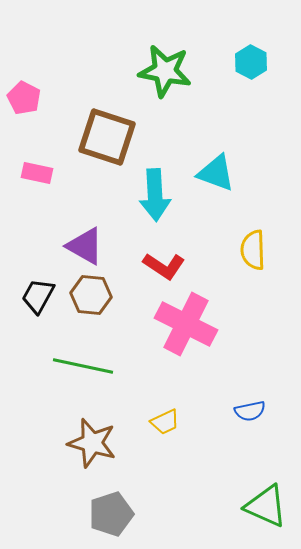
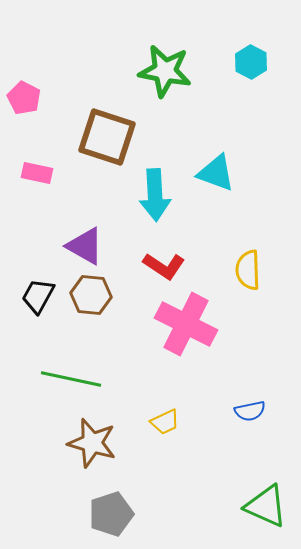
yellow semicircle: moved 5 px left, 20 px down
green line: moved 12 px left, 13 px down
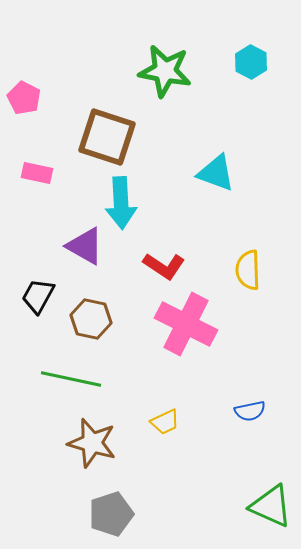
cyan arrow: moved 34 px left, 8 px down
brown hexagon: moved 24 px down; rotated 6 degrees clockwise
green triangle: moved 5 px right
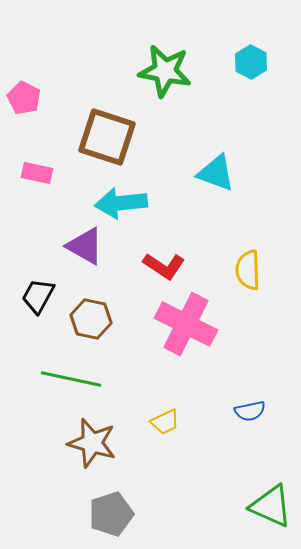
cyan arrow: rotated 87 degrees clockwise
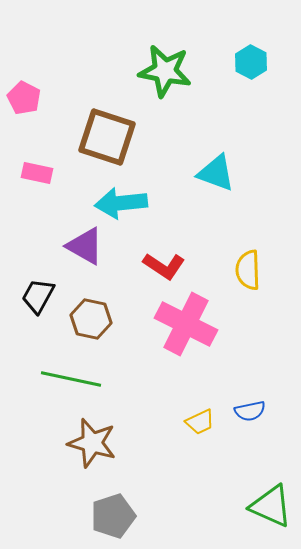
yellow trapezoid: moved 35 px right
gray pentagon: moved 2 px right, 2 px down
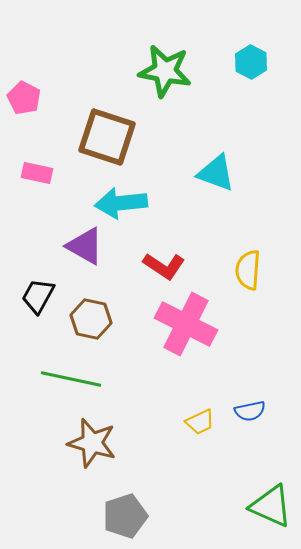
yellow semicircle: rotated 6 degrees clockwise
gray pentagon: moved 12 px right
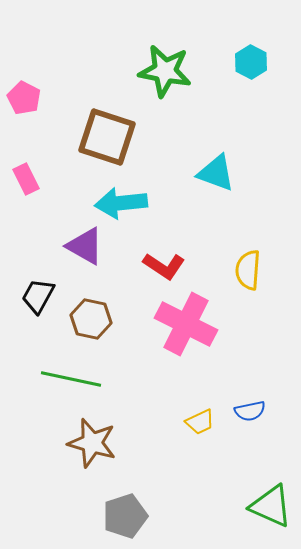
pink rectangle: moved 11 px left, 6 px down; rotated 52 degrees clockwise
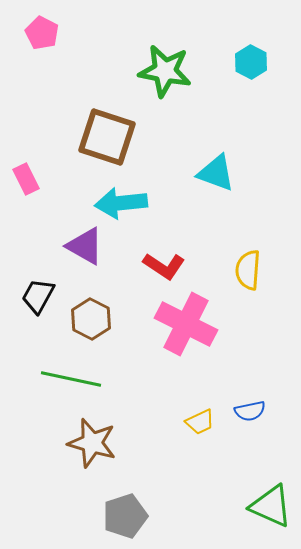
pink pentagon: moved 18 px right, 65 px up
brown hexagon: rotated 15 degrees clockwise
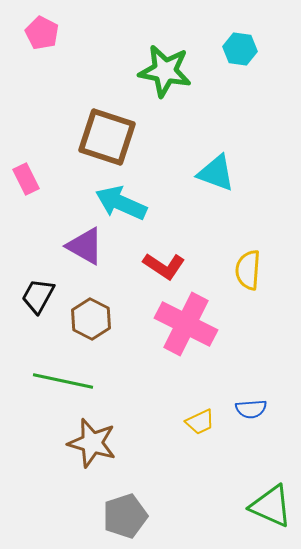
cyan hexagon: moved 11 px left, 13 px up; rotated 20 degrees counterclockwise
cyan arrow: rotated 30 degrees clockwise
green line: moved 8 px left, 2 px down
blue semicircle: moved 1 px right, 2 px up; rotated 8 degrees clockwise
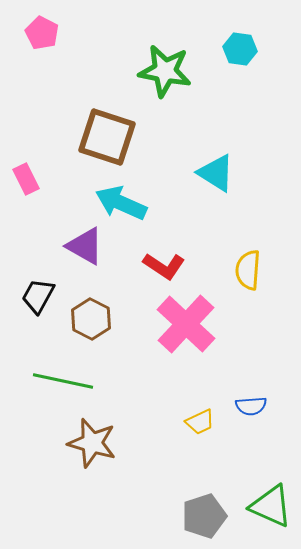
cyan triangle: rotated 12 degrees clockwise
pink cross: rotated 16 degrees clockwise
blue semicircle: moved 3 px up
gray pentagon: moved 79 px right
